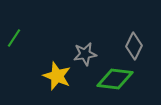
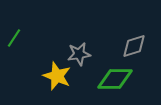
gray diamond: rotated 48 degrees clockwise
gray star: moved 6 px left
green diamond: rotated 6 degrees counterclockwise
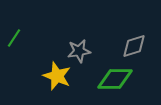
gray star: moved 3 px up
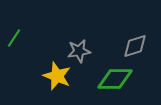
gray diamond: moved 1 px right
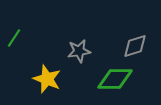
yellow star: moved 10 px left, 3 px down
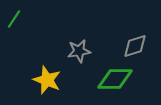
green line: moved 19 px up
yellow star: moved 1 px down
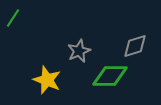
green line: moved 1 px left, 1 px up
gray star: rotated 15 degrees counterclockwise
green diamond: moved 5 px left, 3 px up
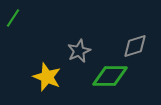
yellow star: moved 3 px up
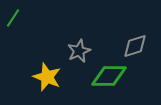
green diamond: moved 1 px left
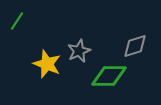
green line: moved 4 px right, 3 px down
yellow star: moved 13 px up
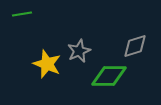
green line: moved 5 px right, 7 px up; rotated 48 degrees clockwise
